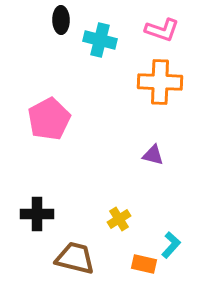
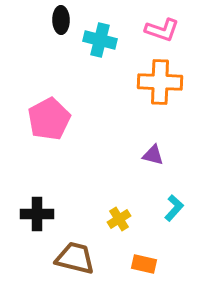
cyan L-shape: moved 3 px right, 37 px up
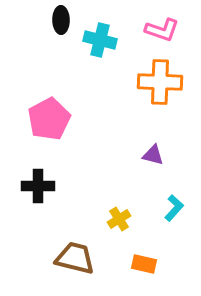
black cross: moved 1 px right, 28 px up
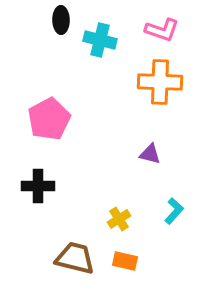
purple triangle: moved 3 px left, 1 px up
cyan L-shape: moved 3 px down
orange rectangle: moved 19 px left, 3 px up
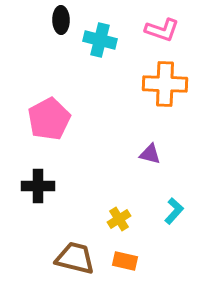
orange cross: moved 5 px right, 2 px down
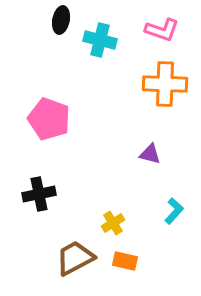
black ellipse: rotated 12 degrees clockwise
pink pentagon: rotated 24 degrees counterclockwise
black cross: moved 1 px right, 8 px down; rotated 12 degrees counterclockwise
yellow cross: moved 6 px left, 4 px down
brown trapezoid: rotated 42 degrees counterclockwise
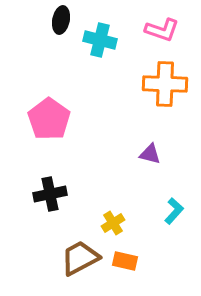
pink pentagon: rotated 15 degrees clockwise
black cross: moved 11 px right
brown trapezoid: moved 5 px right
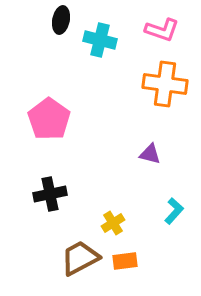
orange cross: rotated 6 degrees clockwise
orange rectangle: rotated 20 degrees counterclockwise
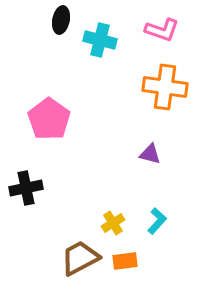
orange cross: moved 3 px down
black cross: moved 24 px left, 6 px up
cyan L-shape: moved 17 px left, 10 px down
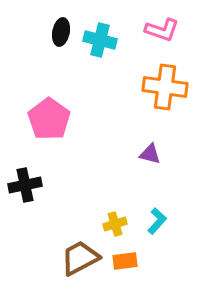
black ellipse: moved 12 px down
black cross: moved 1 px left, 3 px up
yellow cross: moved 2 px right, 1 px down; rotated 15 degrees clockwise
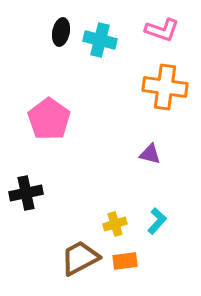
black cross: moved 1 px right, 8 px down
